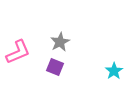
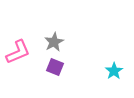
gray star: moved 6 px left
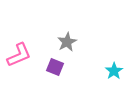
gray star: moved 13 px right
pink L-shape: moved 1 px right, 3 px down
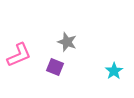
gray star: rotated 24 degrees counterclockwise
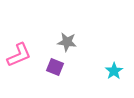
gray star: rotated 12 degrees counterclockwise
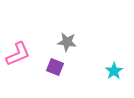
pink L-shape: moved 1 px left, 1 px up
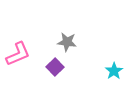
purple square: rotated 24 degrees clockwise
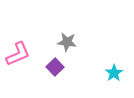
cyan star: moved 2 px down
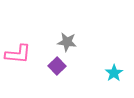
pink L-shape: rotated 28 degrees clockwise
purple square: moved 2 px right, 1 px up
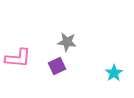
pink L-shape: moved 4 px down
purple square: rotated 18 degrees clockwise
